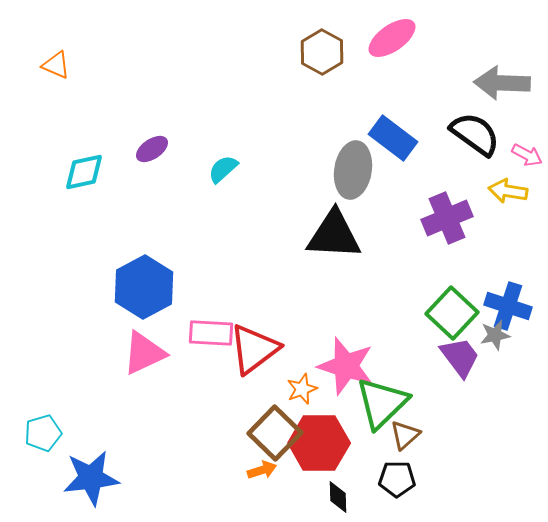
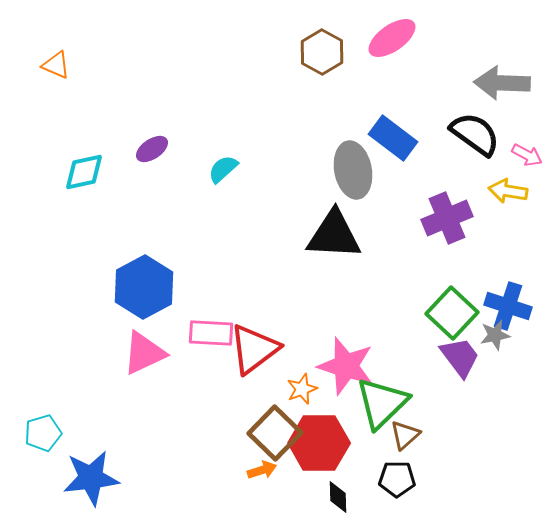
gray ellipse: rotated 20 degrees counterclockwise
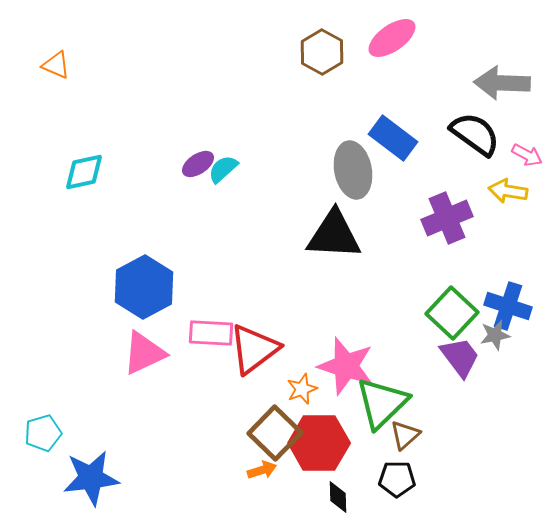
purple ellipse: moved 46 px right, 15 px down
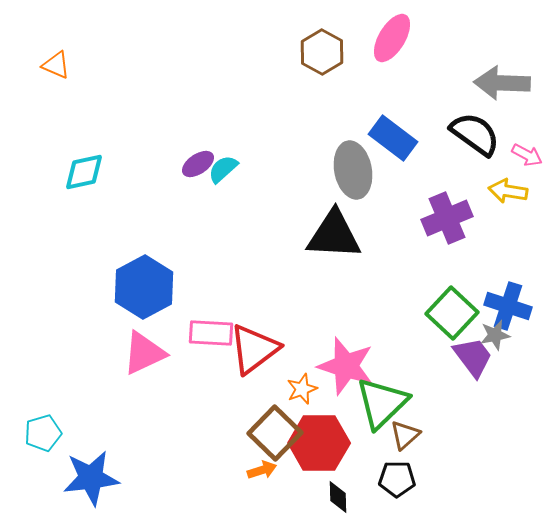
pink ellipse: rotated 24 degrees counterclockwise
purple trapezoid: moved 13 px right
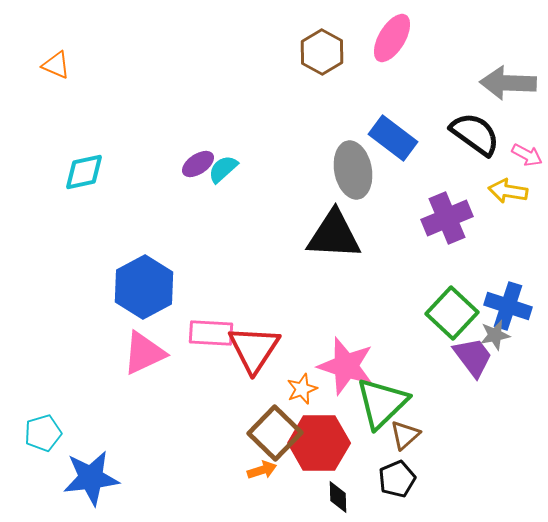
gray arrow: moved 6 px right
red triangle: rotated 20 degrees counterclockwise
black pentagon: rotated 24 degrees counterclockwise
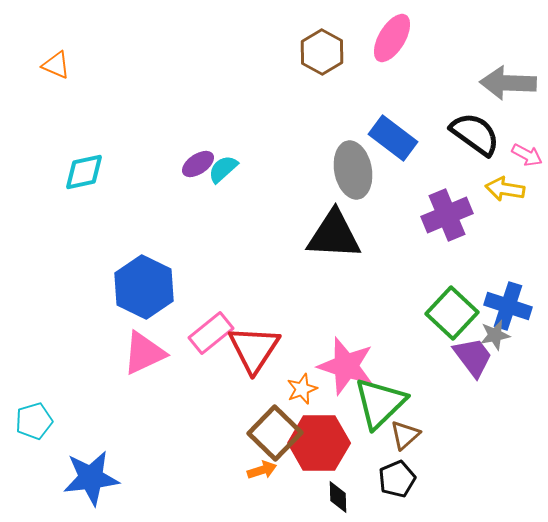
yellow arrow: moved 3 px left, 2 px up
purple cross: moved 3 px up
blue hexagon: rotated 6 degrees counterclockwise
pink rectangle: rotated 42 degrees counterclockwise
green triangle: moved 2 px left
cyan pentagon: moved 9 px left, 12 px up
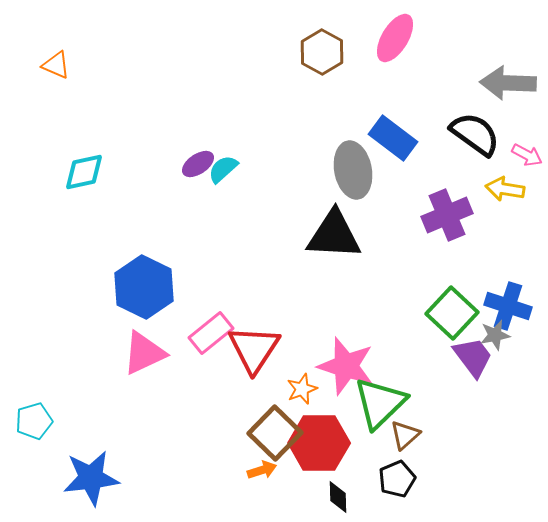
pink ellipse: moved 3 px right
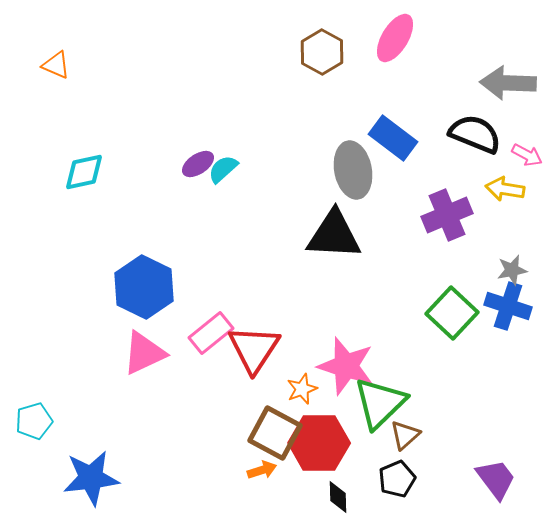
black semicircle: rotated 14 degrees counterclockwise
gray star: moved 17 px right, 65 px up
purple trapezoid: moved 23 px right, 122 px down
brown square: rotated 16 degrees counterclockwise
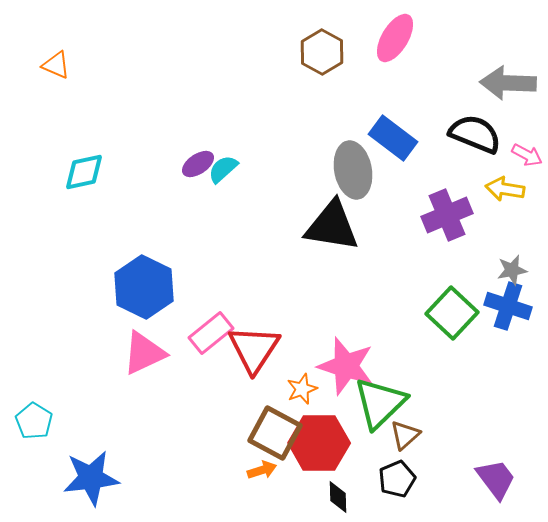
black triangle: moved 2 px left, 9 px up; rotated 6 degrees clockwise
cyan pentagon: rotated 24 degrees counterclockwise
